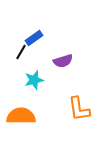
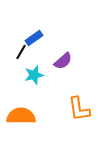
purple semicircle: rotated 24 degrees counterclockwise
cyan star: moved 5 px up
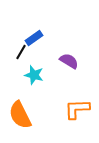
purple semicircle: moved 6 px right; rotated 108 degrees counterclockwise
cyan star: rotated 30 degrees clockwise
orange L-shape: moved 2 px left; rotated 96 degrees clockwise
orange semicircle: moved 1 px left, 1 px up; rotated 116 degrees counterclockwise
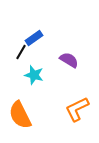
purple semicircle: moved 1 px up
orange L-shape: rotated 24 degrees counterclockwise
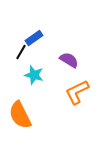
orange L-shape: moved 17 px up
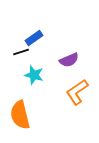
black line: rotated 42 degrees clockwise
purple semicircle: rotated 126 degrees clockwise
orange L-shape: rotated 8 degrees counterclockwise
orange semicircle: rotated 12 degrees clockwise
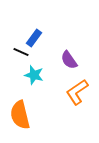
blue rectangle: rotated 18 degrees counterclockwise
black line: rotated 42 degrees clockwise
purple semicircle: rotated 78 degrees clockwise
